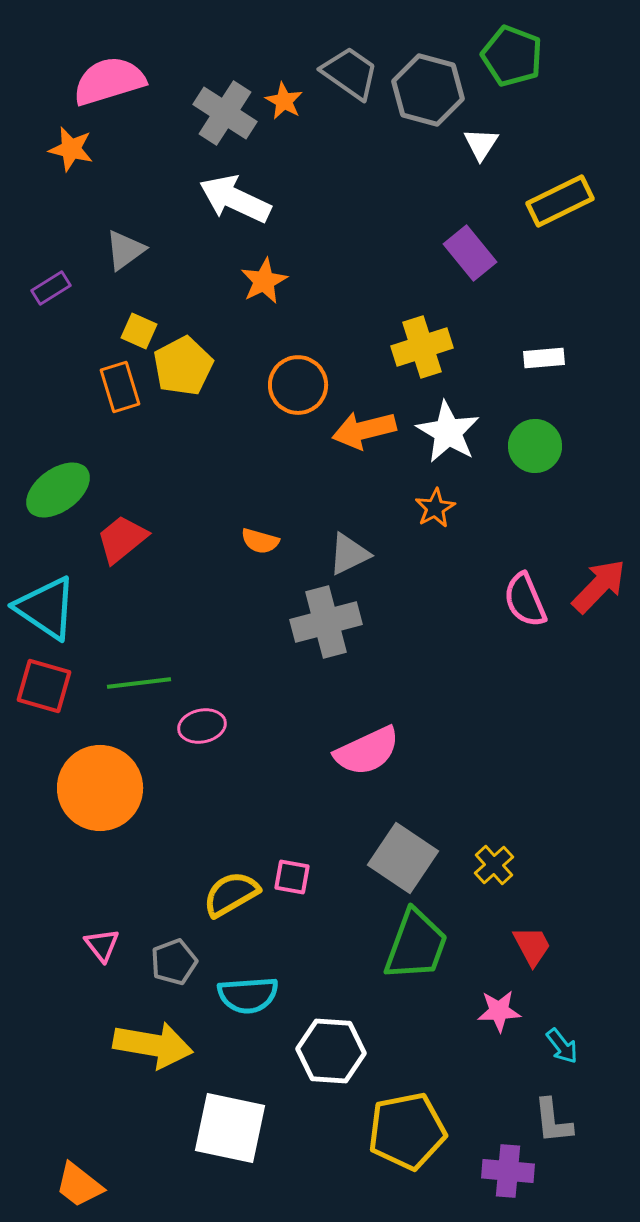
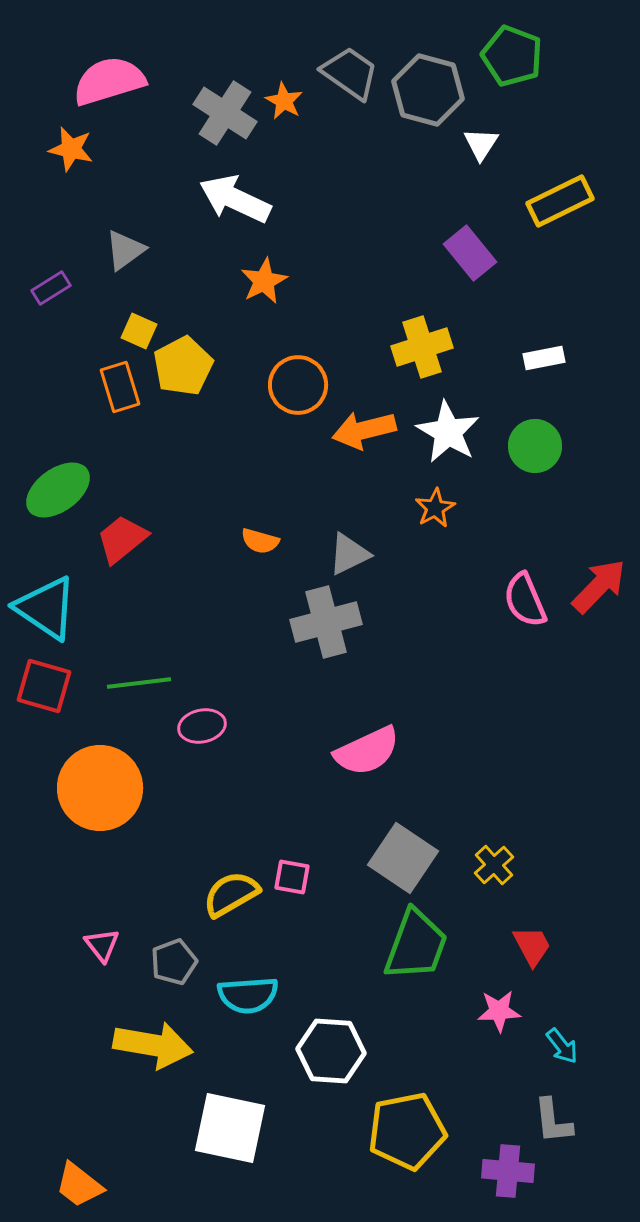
white rectangle at (544, 358): rotated 6 degrees counterclockwise
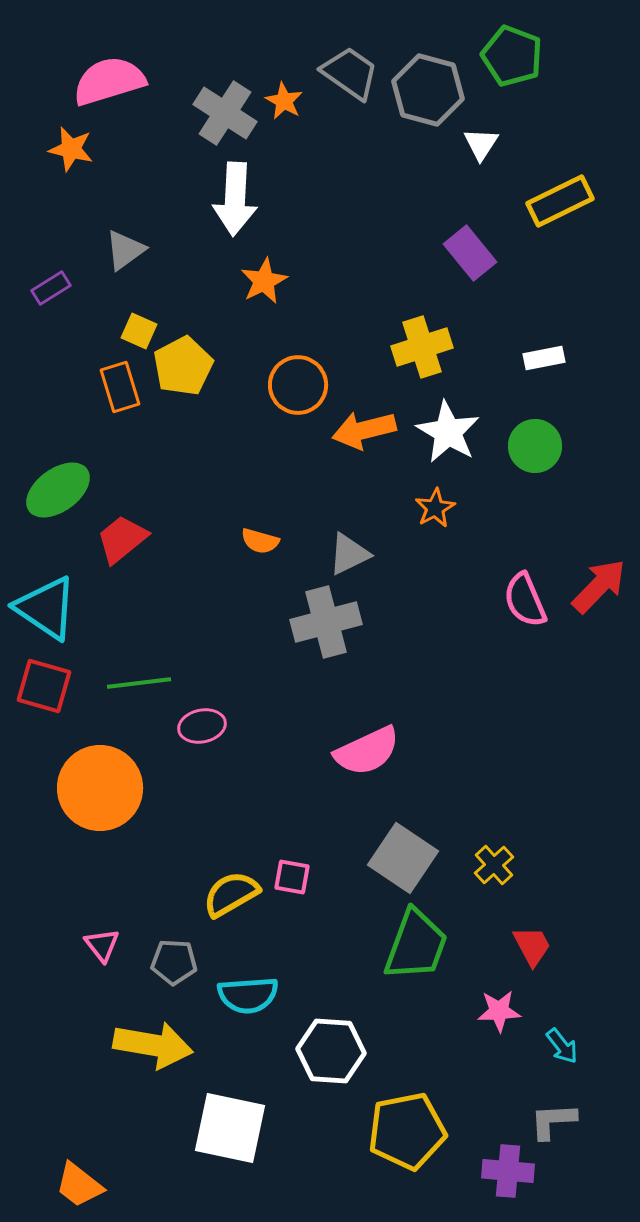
white arrow at (235, 199): rotated 112 degrees counterclockwise
gray pentagon at (174, 962): rotated 24 degrees clockwise
gray L-shape at (553, 1121): rotated 93 degrees clockwise
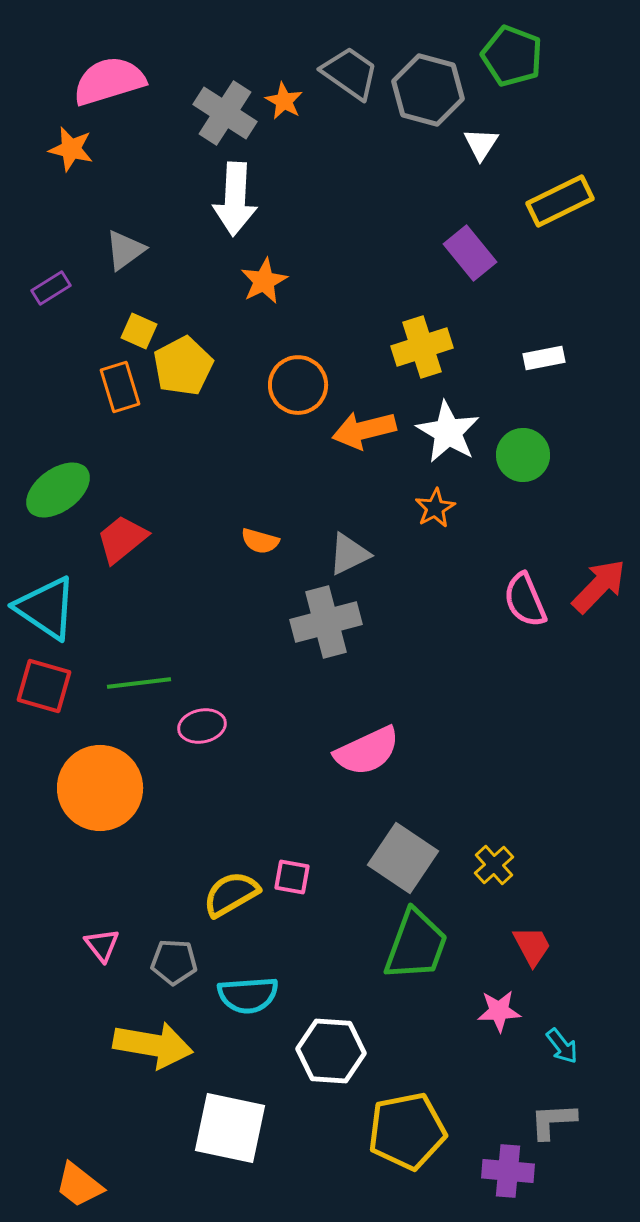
green circle at (535, 446): moved 12 px left, 9 px down
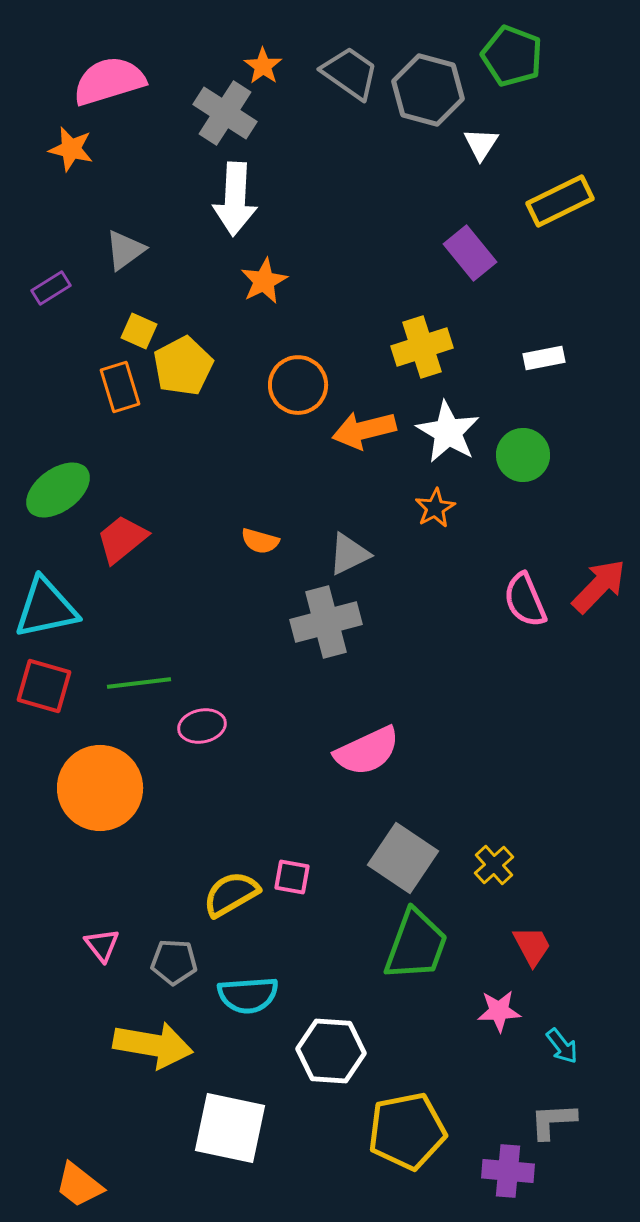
orange star at (284, 101): moved 21 px left, 35 px up; rotated 6 degrees clockwise
cyan triangle at (46, 608): rotated 46 degrees counterclockwise
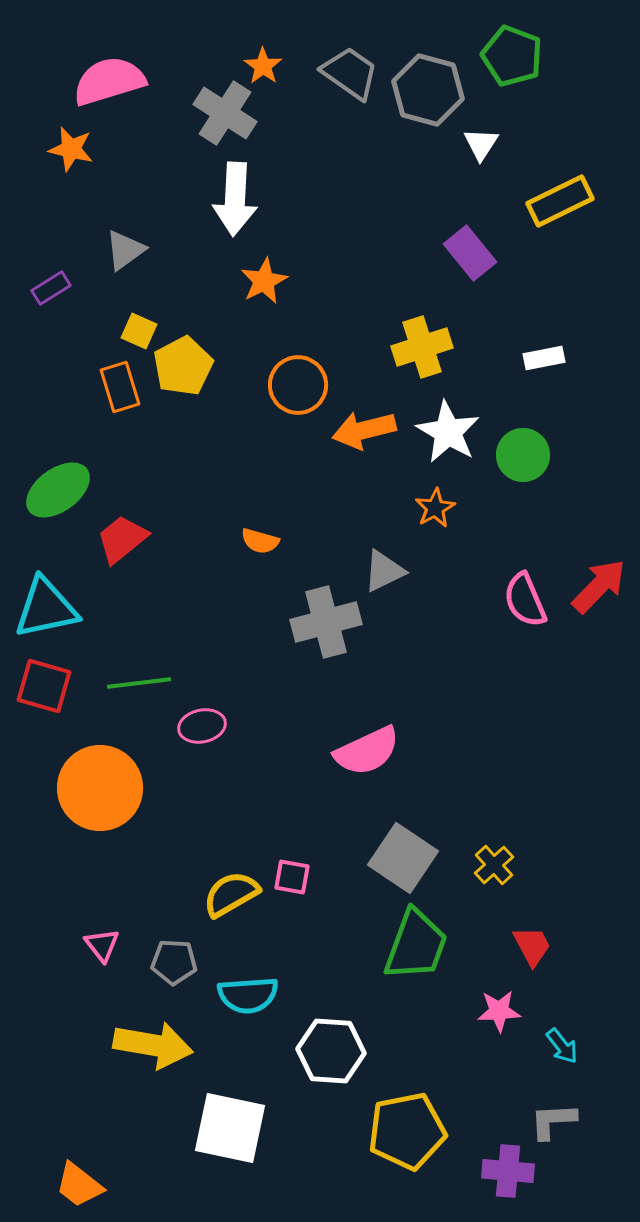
gray triangle at (349, 554): moved 35 px right, 17 px down
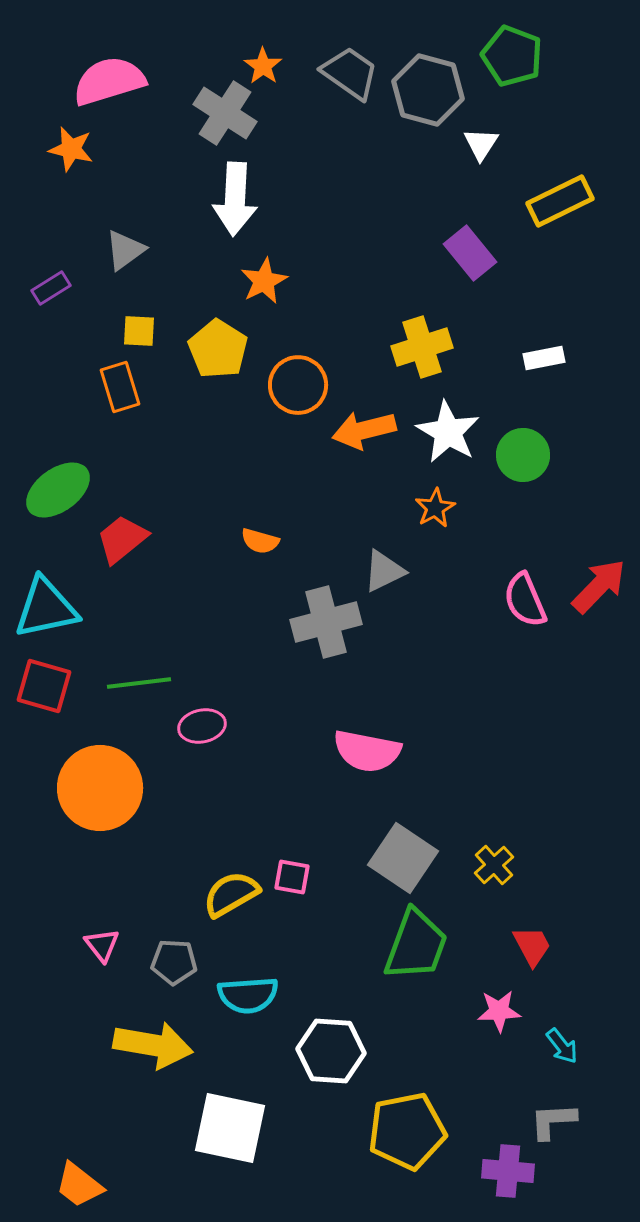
yellow square at (139, 331): rotated 21 degrees counterclockwise
yellow pentagon at (183, 366): moved 35 px right, 17 px up; rotated 12 degrees counterclockwise
pink semicircle at (367, 751): rotated 36 degrees clockwise
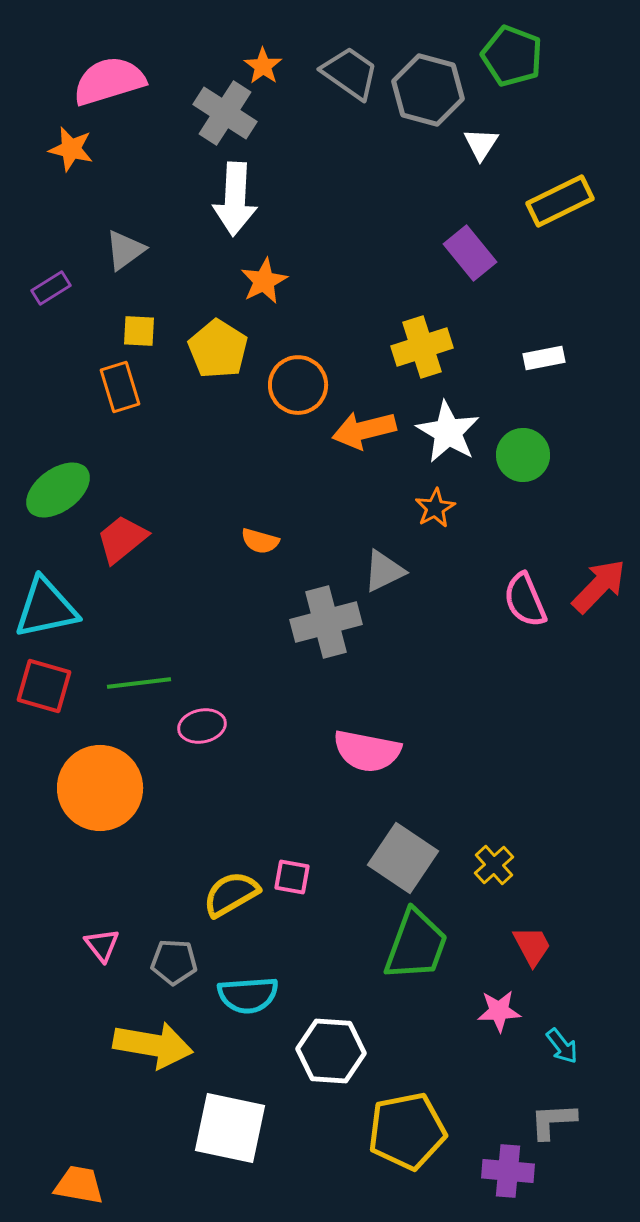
orange trapezoid at (79, 1185): rotated 152 degrees clockwise
